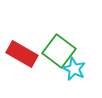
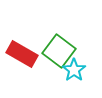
cyan star: moved 1 px down; rotated 10 degrees clockwise
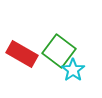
cyan star: moved 1 px left
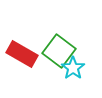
cyan star: moved 2 px up
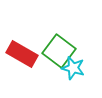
cyan star: rotated 20 degrees counterclockwise
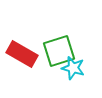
green square: rotated 36 degrees clockwise
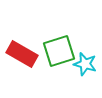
cyan star: moved 12 px right, 4 px up
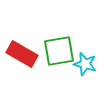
green square: rotated 8 degrees clockwise
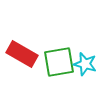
green square: moved 11 px down
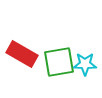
cyan star: rotated 15 degrees counterclockwise
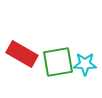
green square: moved 1 px left
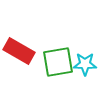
red rectangle: moved 3 px left, 3 px up
